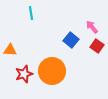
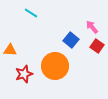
cyan line: rotated 48 degrees counterclockwise
orange circle: moved 3 px right, 5 px up
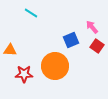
blue square: rotated 28 degrees clockwise
red star: rotated 18 degrees clockwise
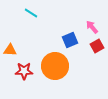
blue square: moved 1 px left
red square: rotated 24 degrees clockwise
red star: moved 3 px up
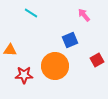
pink arrow: moved 8 px left, 12 px up
red square: moved 14 px down
red star: moved 4 px down
